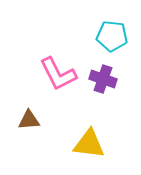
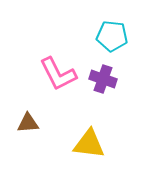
brown triangle: moved 1 px left, 3 px down
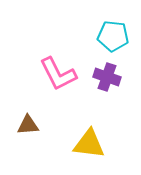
cyan pentagon: moved 1 px right
purple cross: moved 4 px right, 2 px up
brown triangle: moved 2 px down
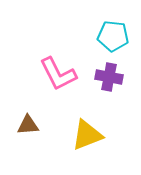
purple cross: moved 2 px right; rotated 8 degrees counterclockwise
yellow triangle: moved 2 px left, 9 px up; rotated 28 degrees counterclockwise
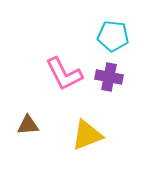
pink L-shape: moved 6 px right
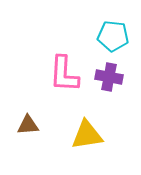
pink L-shape: rotated 30 degrees clockwise
yellow triangle: rotated 12 degrees clockwise
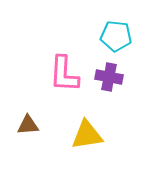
cyan pentagon: moved 3 px right
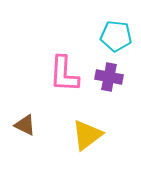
brown triangle: moved 3 px left; rotated 30 degrees clockwise
yellow triangle: rotated 28 degrees counterclockwise
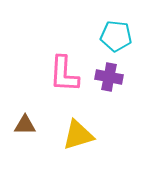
brown triangle: rotated 25 degrees counterclockwise
yellow triangle: moved 9 px left; rotated 20 degrees clockwise
